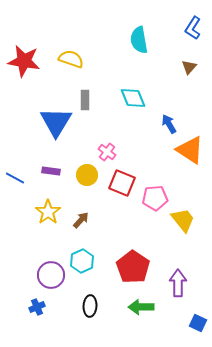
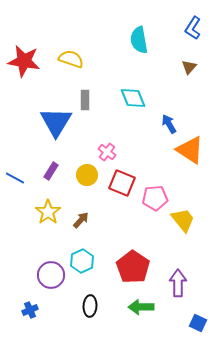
purple rectangle: rotated 66 degrees counterclockwise
blue cross: moved 7 px left, 3 px down
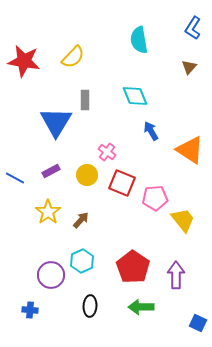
yellow semicircle: moved 2 px right, 2 px up; rotated 115 degrees clockwise
cyan diamond: moved 2 px right, 2 px up
blue arrow: moved 18 px left, 7 px down
purple rectangle: rotated 30 degrees clockwise
purple arrow: moved 2 px left, 8 px up
blue cross: rotated 28 degrees clockwise
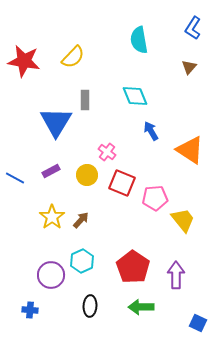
yellow star: moved 4 px right, 5 px down
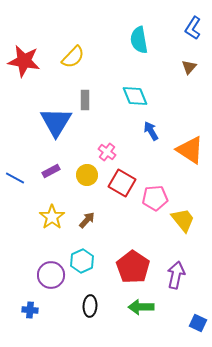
red square: rotated 8 degrees clockwise
brown arrow: moved 6 px right
purple arrow: rotated 12 degrees clockwise
